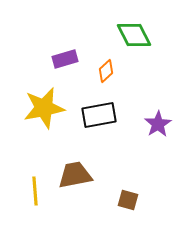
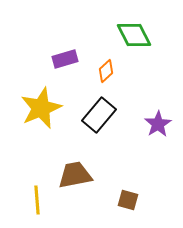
yellow star: moved 3 px left; rotated 12 degrees counterclockwise
black rectangle: rotated 40 degrees counterclockwise
yellow line: moved 2 px right, 9 px down
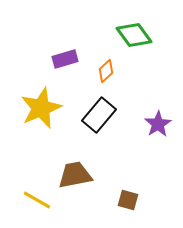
green diamond: rotated 9 degrees counterclockwise
yellow line: rotated 56 degrees counterclockwise
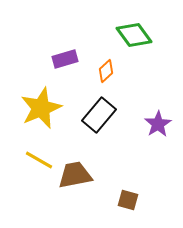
yellow line: moved 2 px right, 40 px up
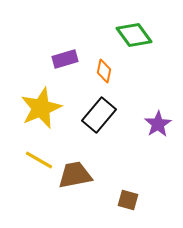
orange diamond: moved 2 px left; rotated 35 degrees counterclockwise
